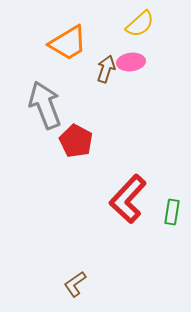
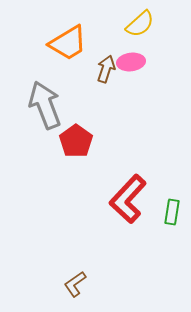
red pentagon: rotated 8 degrees clockwise
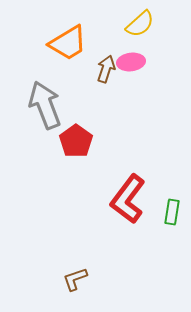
red L-shape: rotated 6 degrees counterclockwise
brown L-shape: moved 5 px up; rotated 16 degrees clockwise
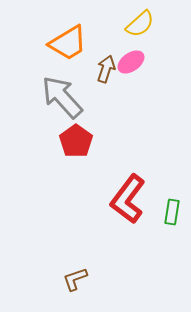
pink ellipse: rotated 28 degrees counterclockwise
gray arrow: moved 17 px right, 8 px up; rotated 21 degrees counterclockwise
